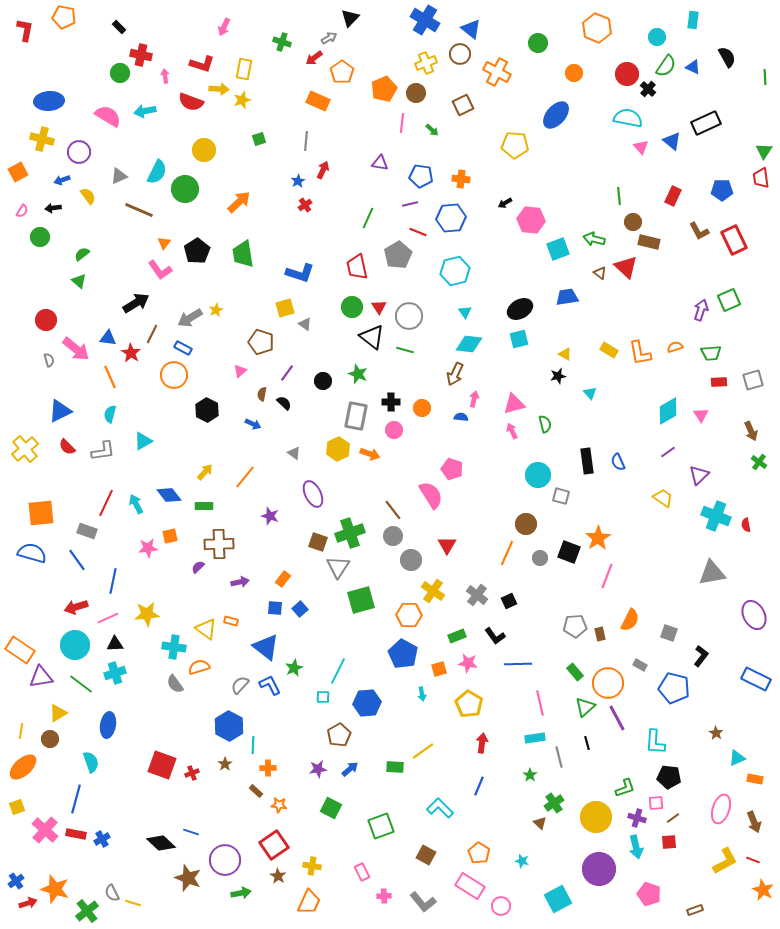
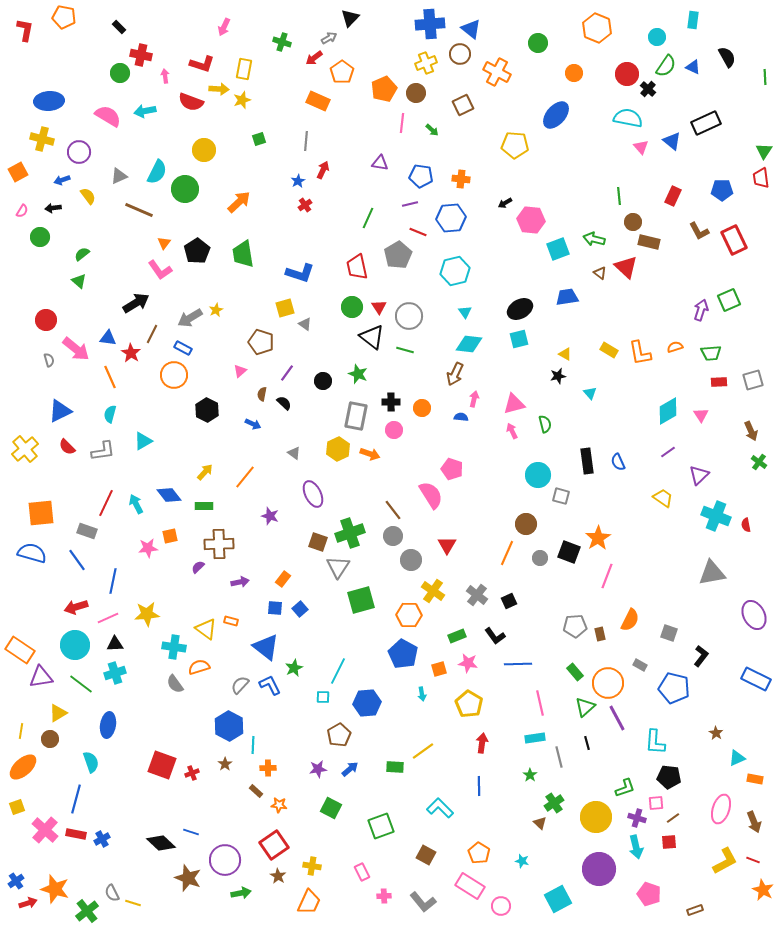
blue cross at (425, 20): moved 5 px right, 4 px down; rotated 36 degrees counterclockwise
blue line at (479, 786): rotated 24 degrees counterclockwise
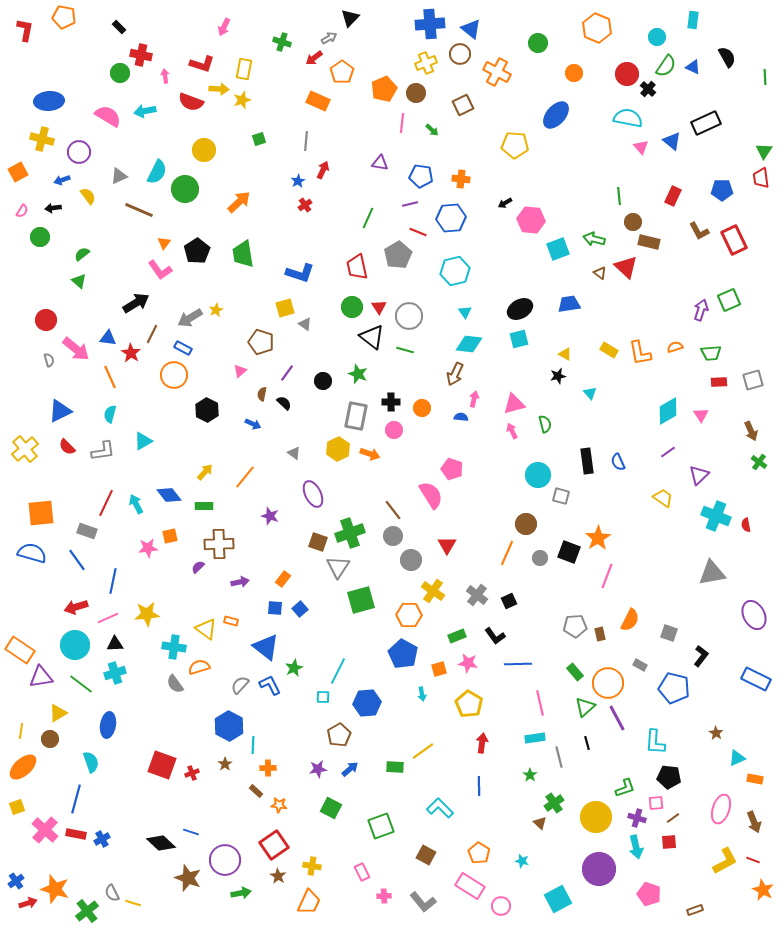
blue trapezoid at (567, 297): moved 2 px right, 7 px down
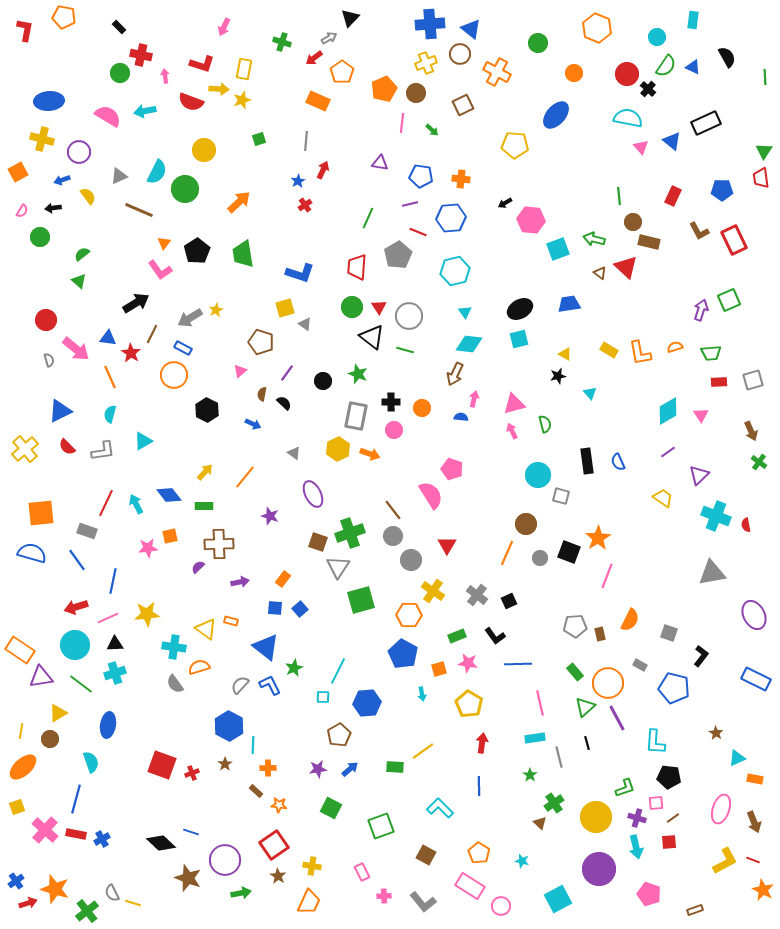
red trapezoid at (357, 267): rotated 16 degrees clockwise
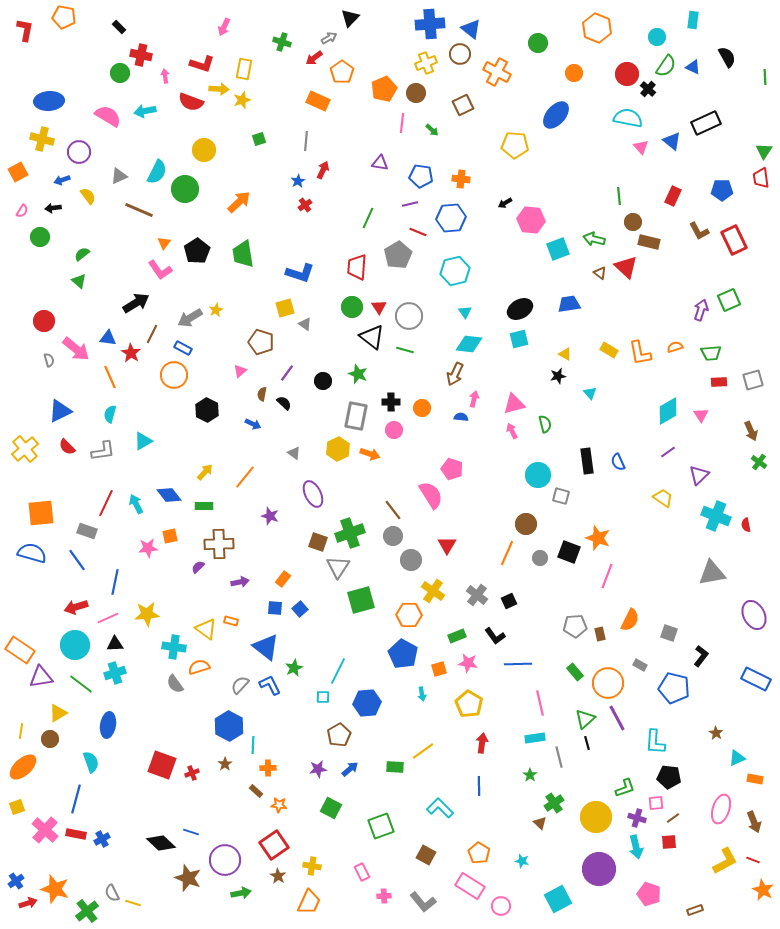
red circle at (46, 320): moved 2 px left, 1 px down
orange star at (598, 538): rotated 20 degrees counterclockwise
blue line at (113, 581): moved 2 px right, 1 px down
green triangle at (585, 707): moved 12 px down
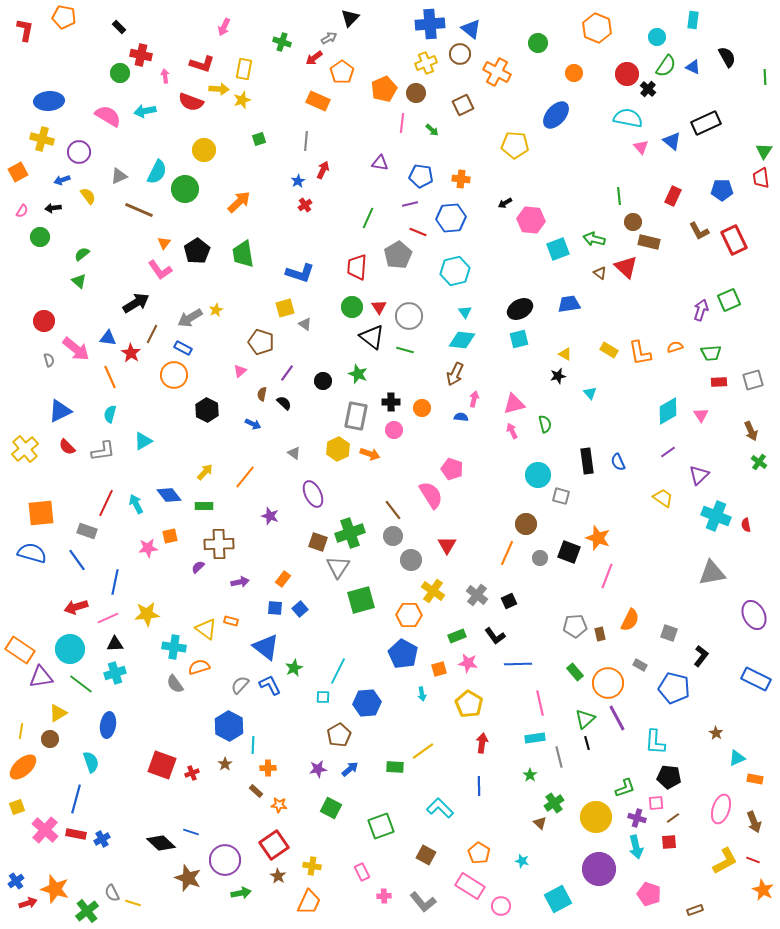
cyan diamond at (469, 344): moved 7 px left, 4 px up
cyan circle at (75, 645): moved 5 px left, 4 px down
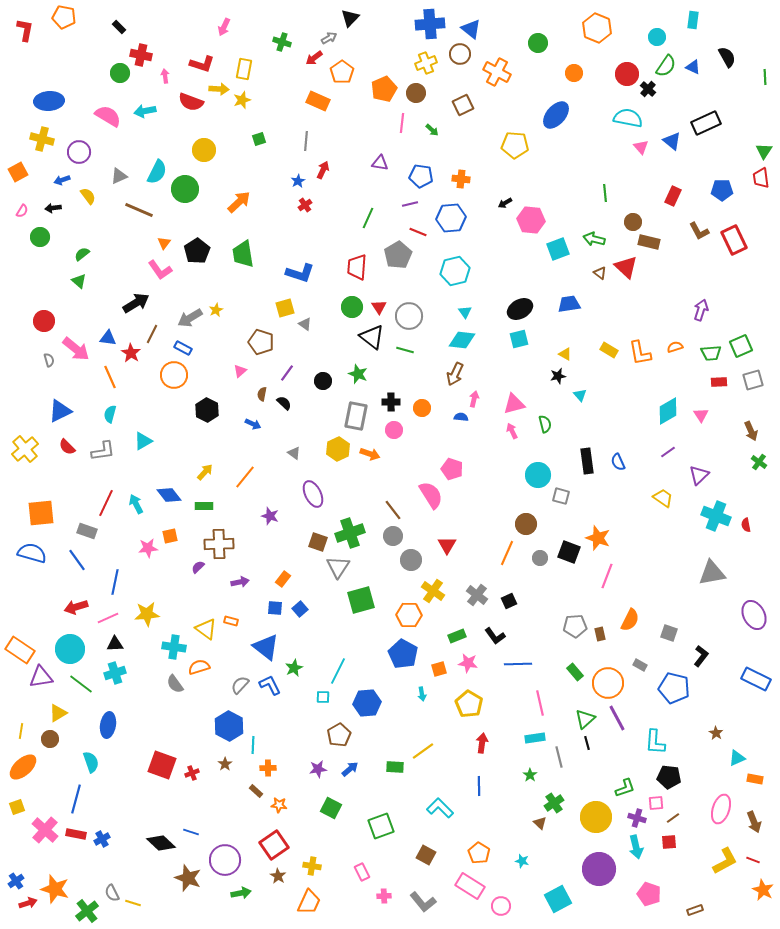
green line at (619, 196): moved 14 px left, 3 px up
green square at (729, 300): moved 12 px right, 46 px down
cyan triangle at (590, 393): moved 10 px left, 2 px down
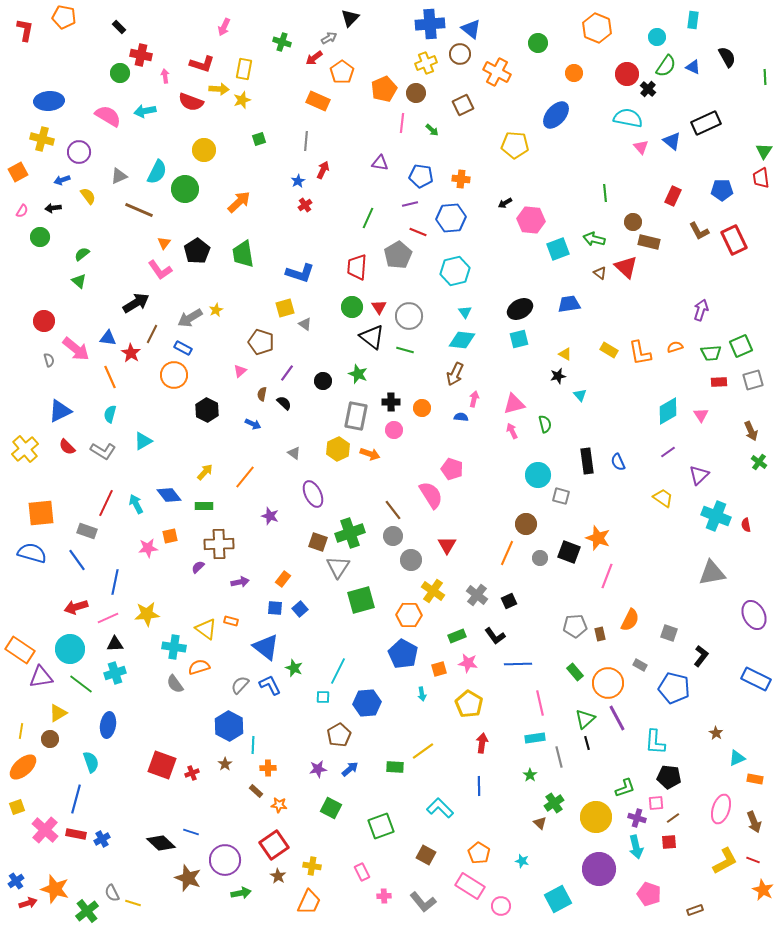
gray L-shape at (103, 451): rotated 40 degrees clockwise
green star at (294, 668): rotated 24 degrees counterclockwise
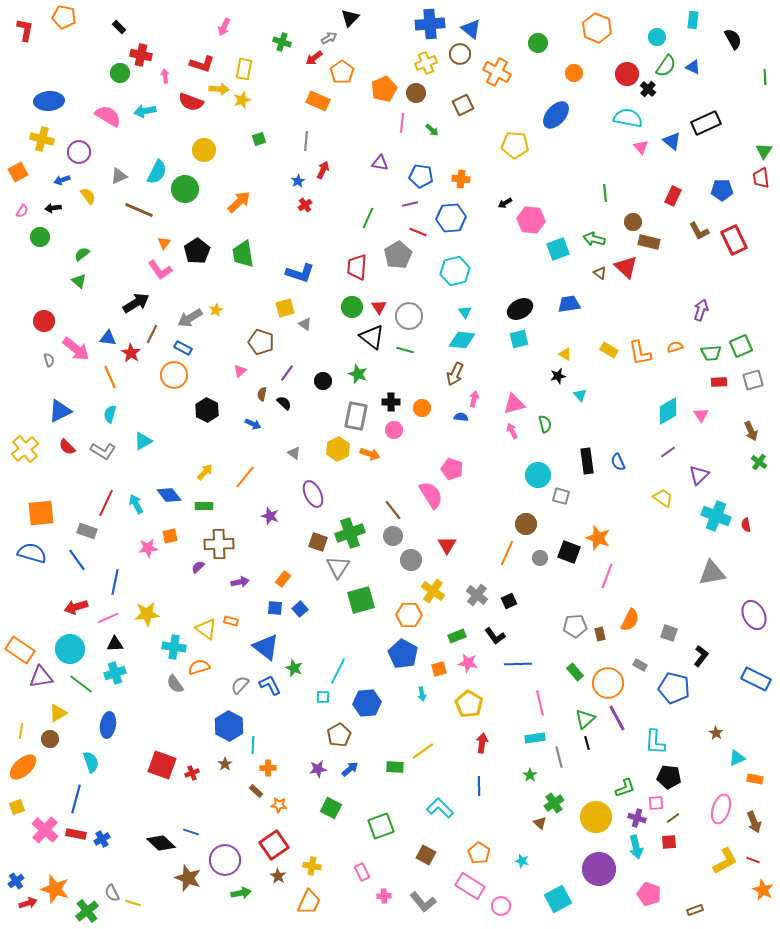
black semicircle at (727, 57): moved 6 px right, 18 px up
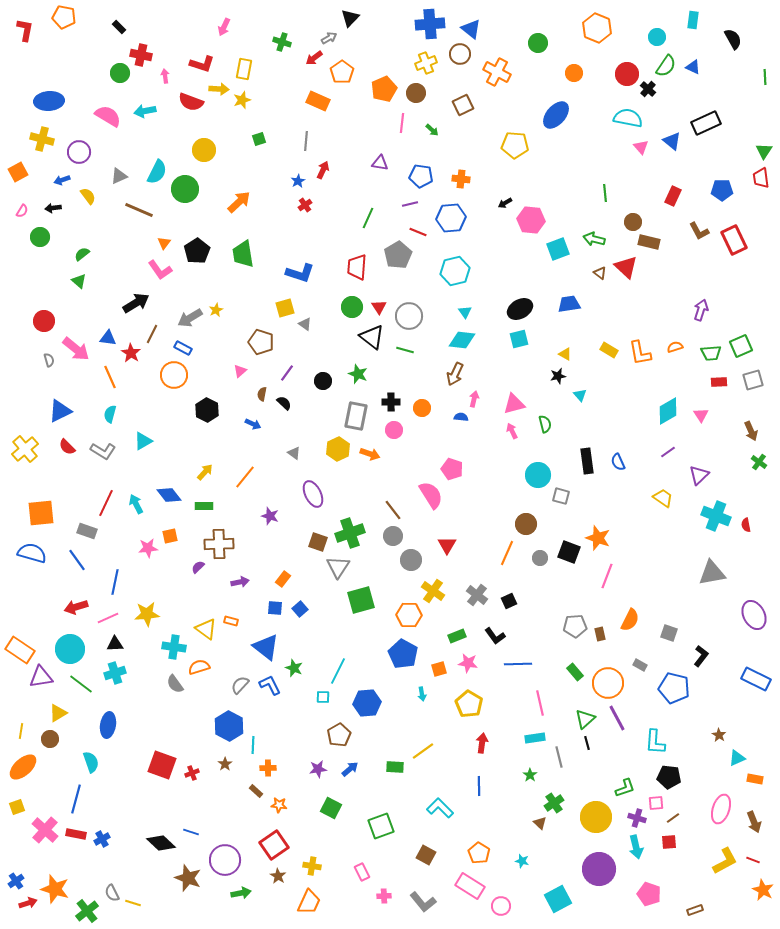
brown star at (716, 733): moved 3 px right, 2 px down
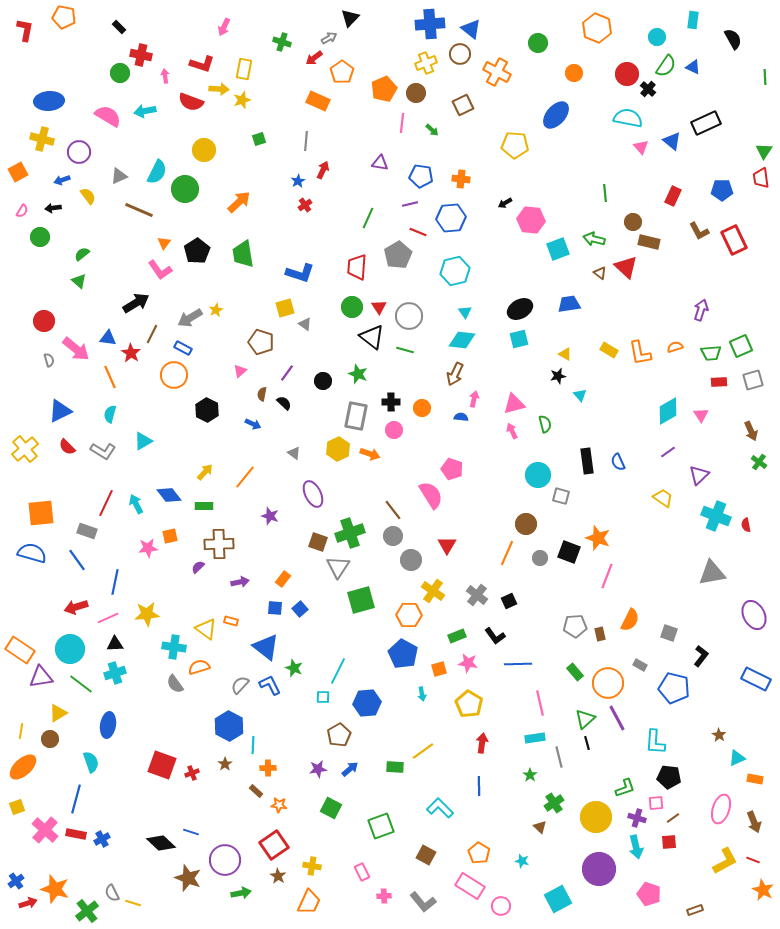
brown triangle at (540, 823): moved 4 px down
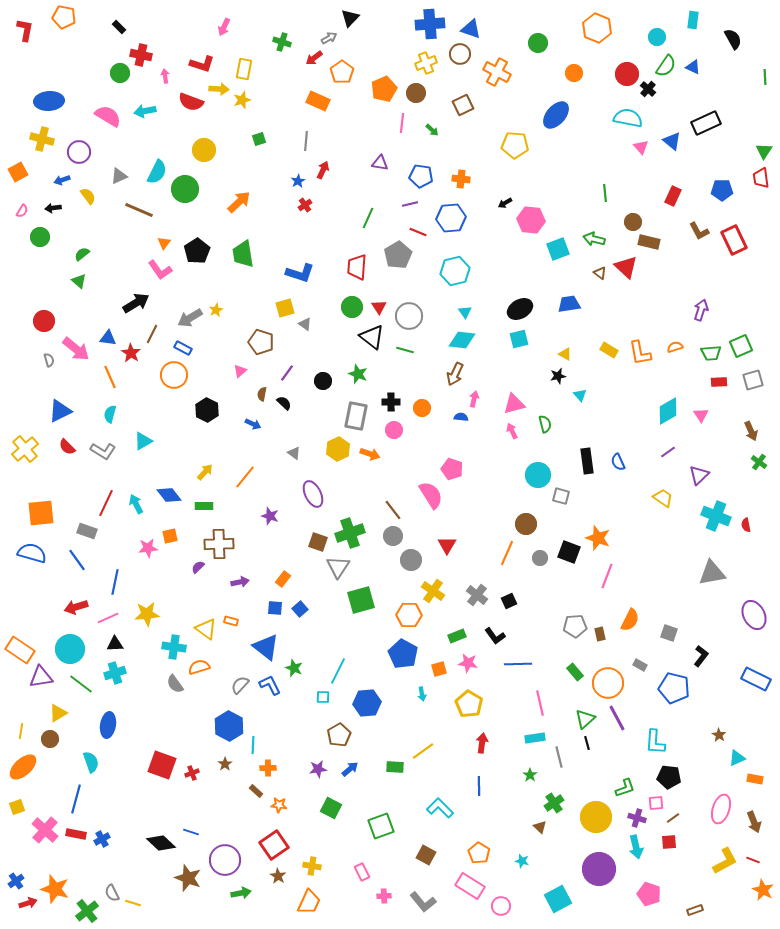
blue triangle at (471, 29): rotated 20 degrees counterclockwise
